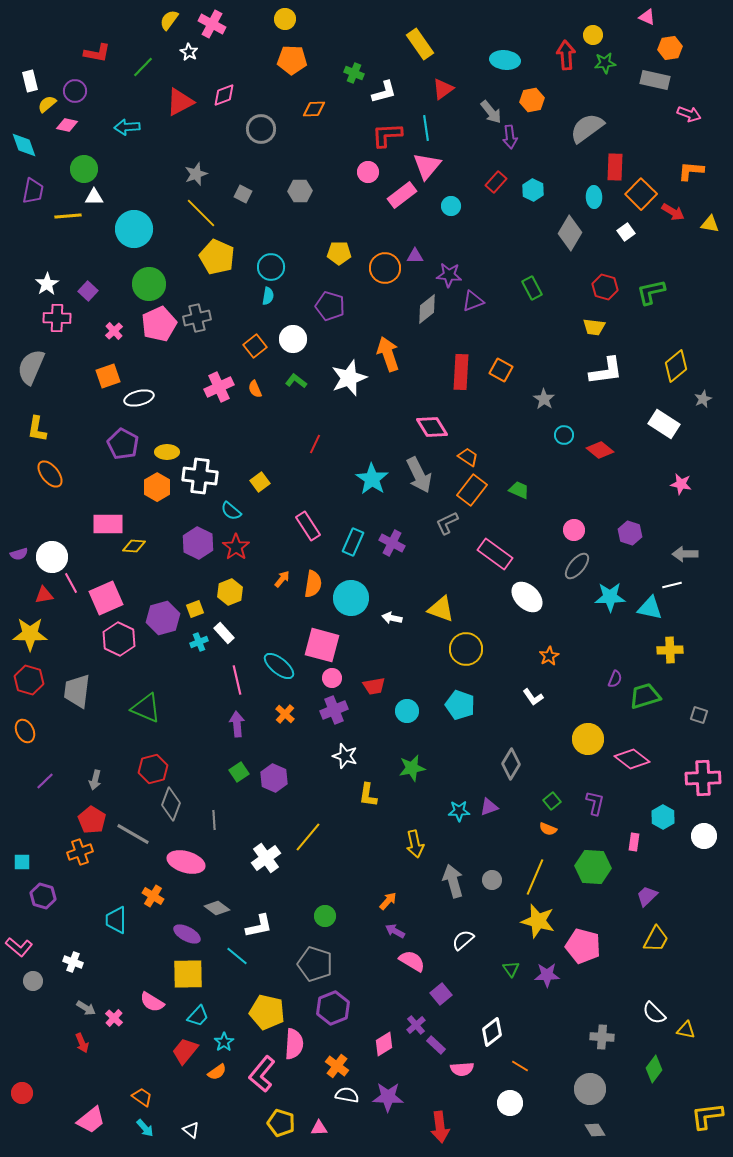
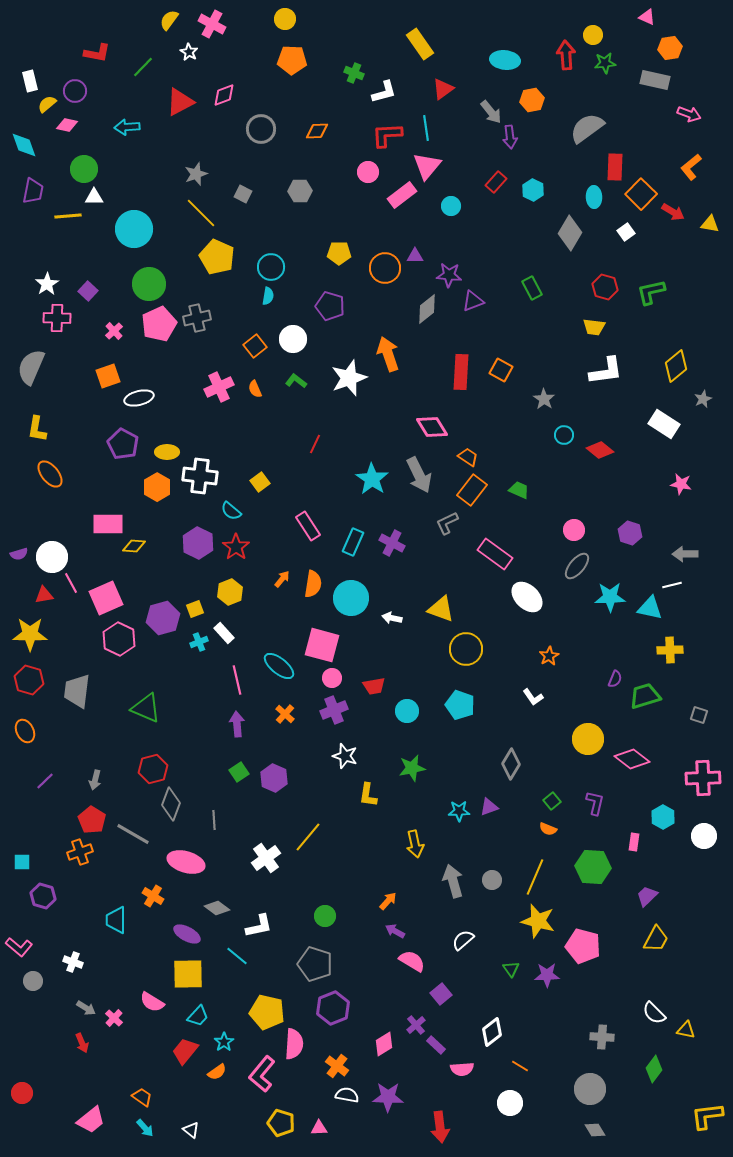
orange diamond at (314, 109): moved 3 px right, 22 px down
orange L-shape at (691, 171): moved 4 px up; rotated 44 degrees counterclockwise
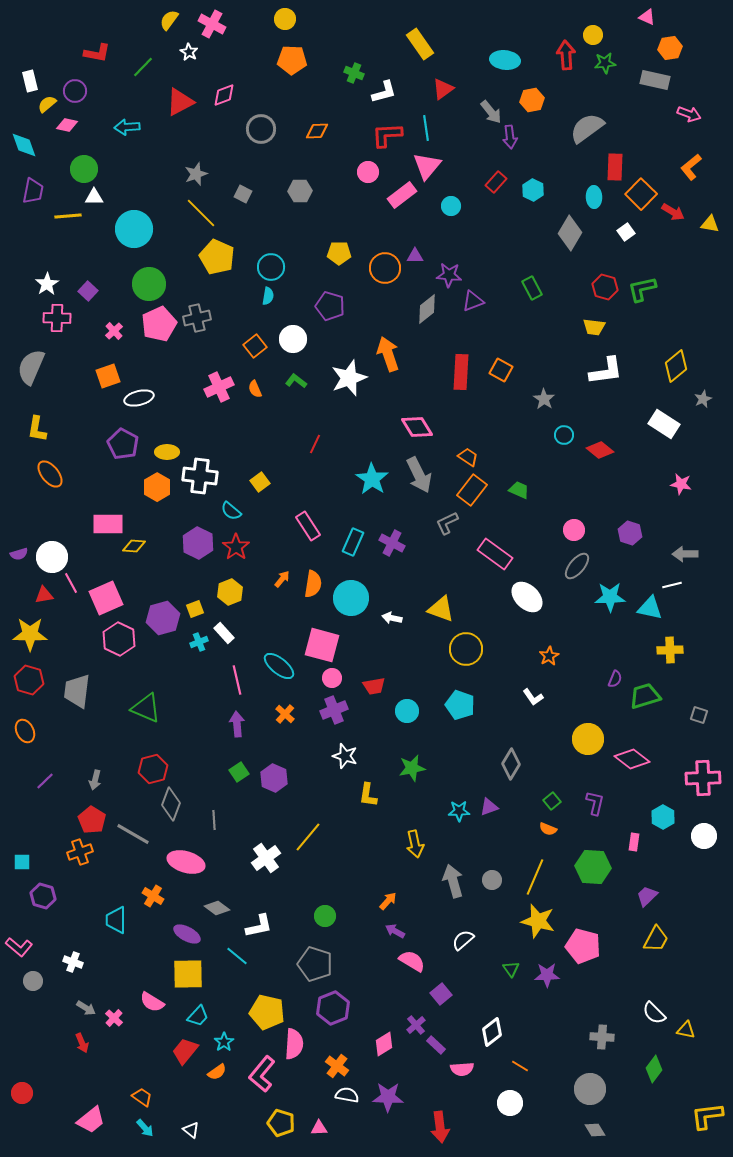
green L-shape at (651, 292): moved 9 px left, 3 px up
pink diamond at (432, 427): moved 15 px left
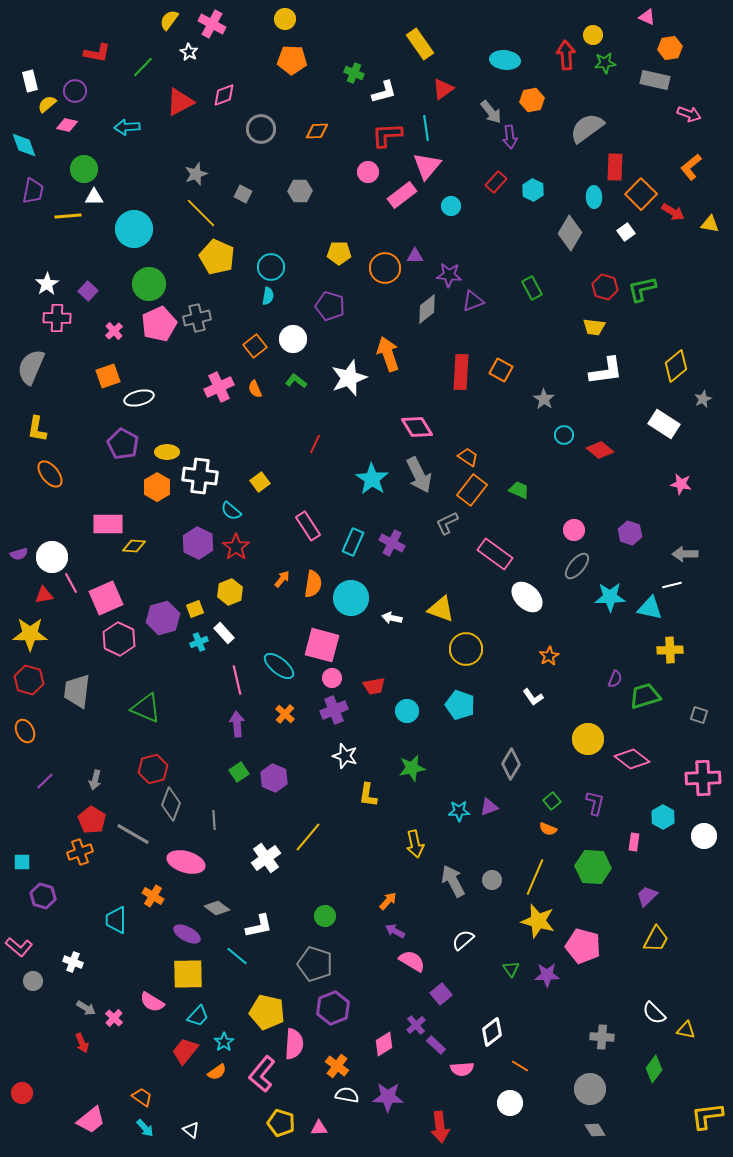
gray arrow at (453, 881): rotated 12 degrees counterclockwise
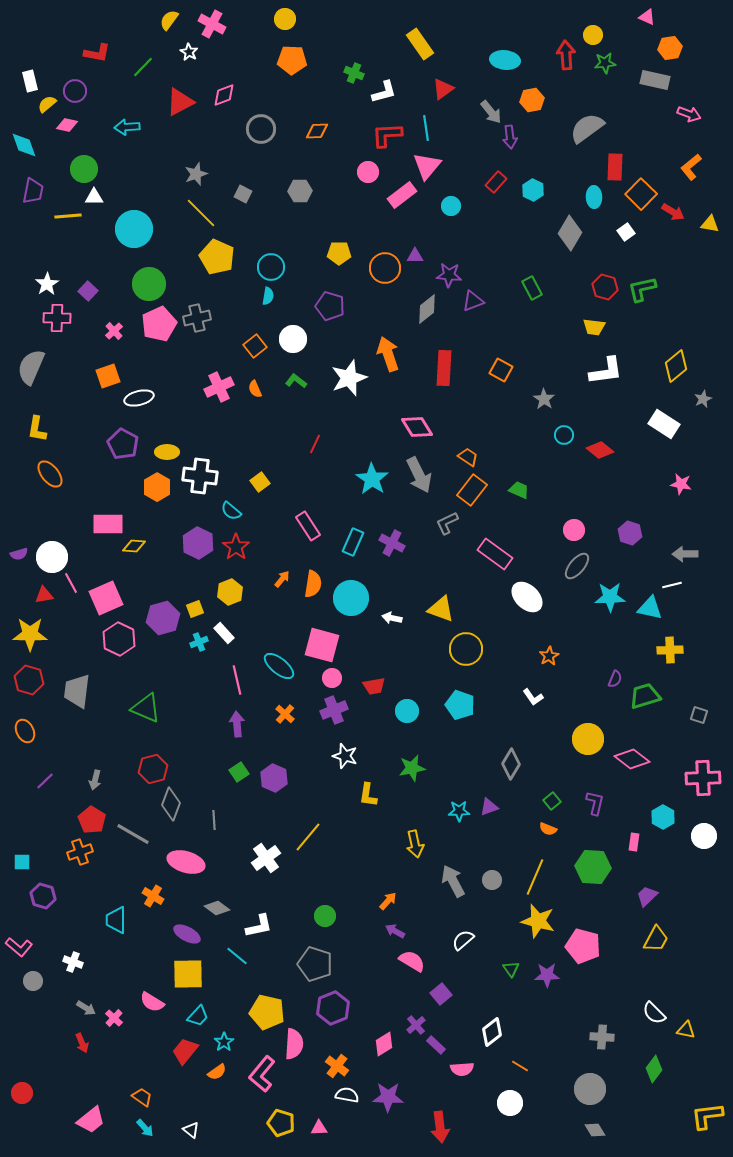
red rectangle at (461, 372): moved 17 px left, 4 px up
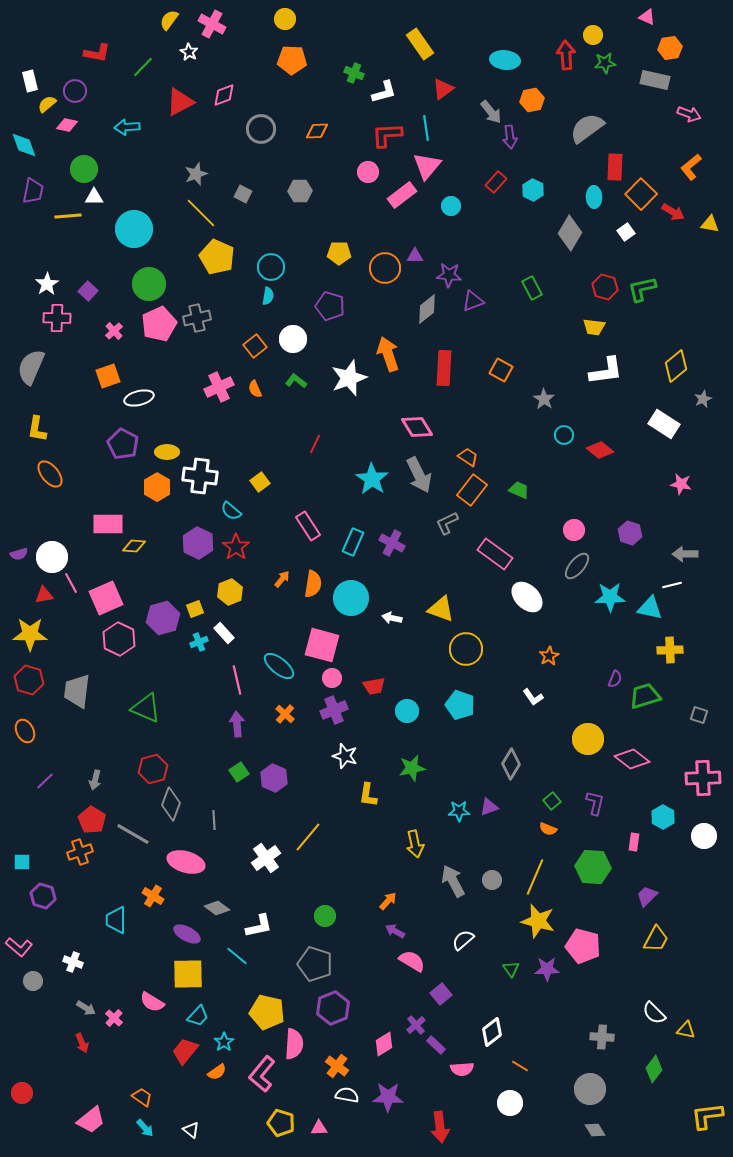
purple star at (547, 975): moved 6 px up
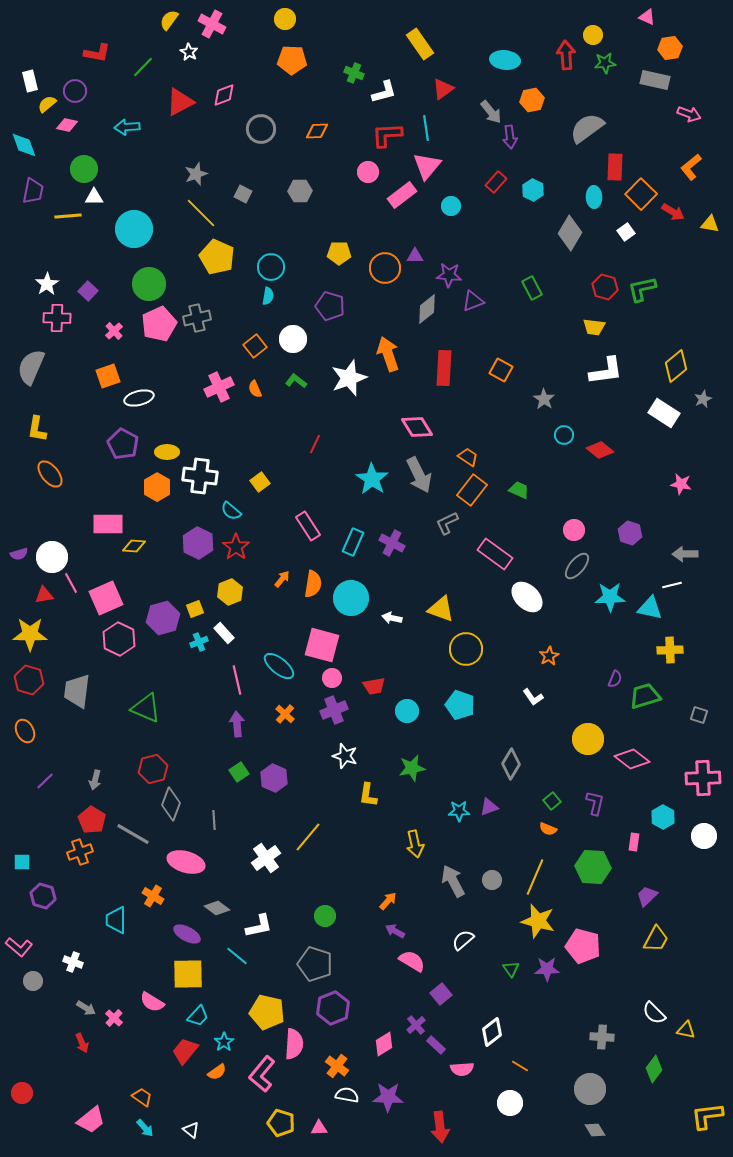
white rectangle at (664, 424): moved 11 px up
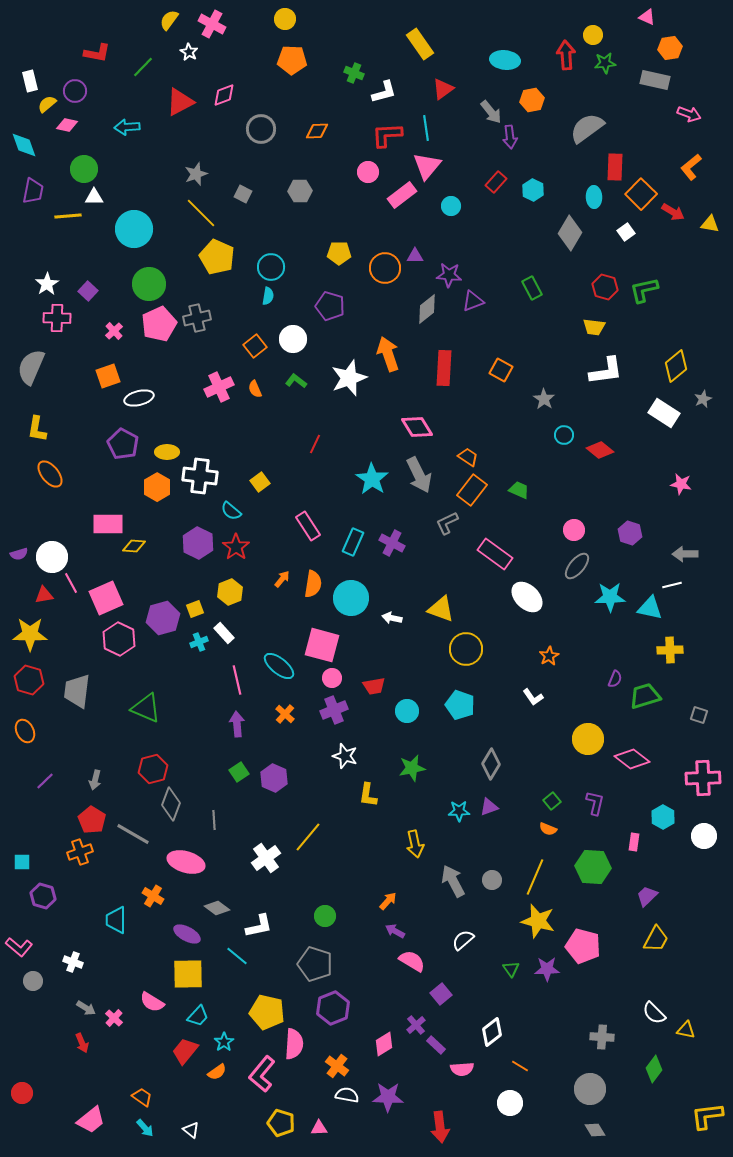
green L-shape at (642, 289): moved 2 px right, 1 px down
gray diamond at (511, 764): moved 20 px left
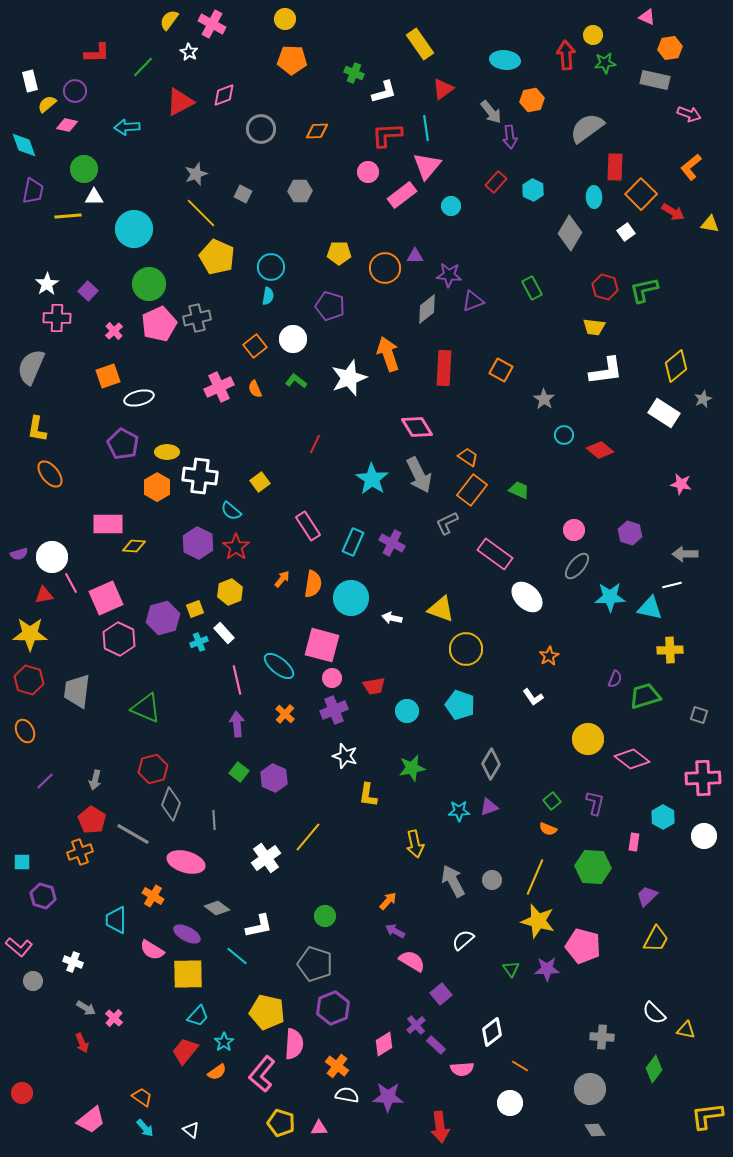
red L-shape at (97, 53): rotated 12 degrees counterclockwise
green square at (239, 772): rotated 18 degrees counterclockwise
pink semicircle at (152, 1002): moved 52 px up
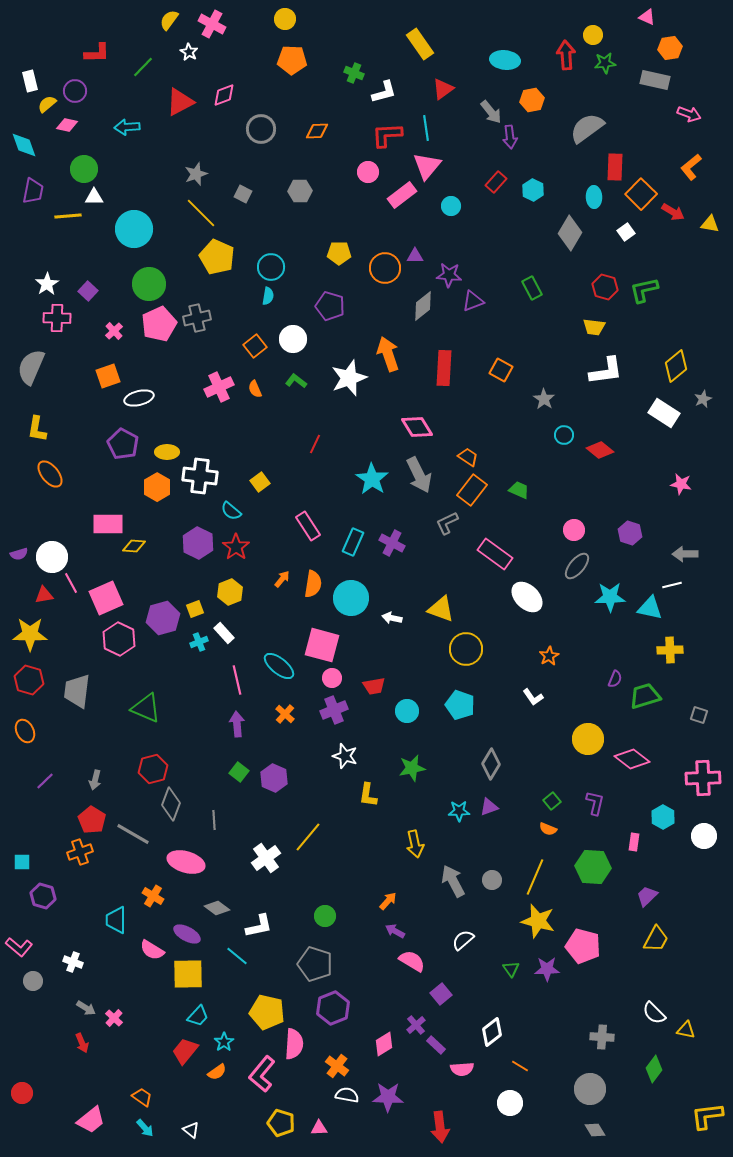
gray diamond at (427, 309): moved 4 px left, 3 px up
